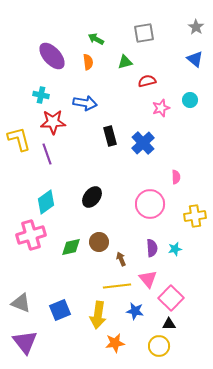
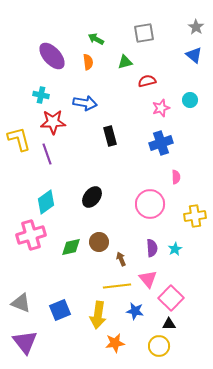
blue triangle: moved 1 px left, 4 px up
blue cross: moved 18 px right; rotated 25 degrees clockwise
cyan star: rotated 16 degrees counterclockwise
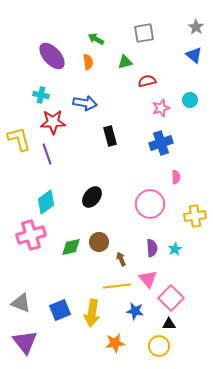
yellow arrow: moved 6 px left, 2 px up
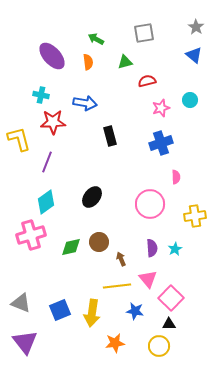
purple line: moved 8 px down; rotated 40 degrees clockwise
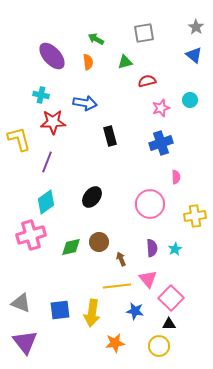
blue square: rotated 15 degrees clockwise
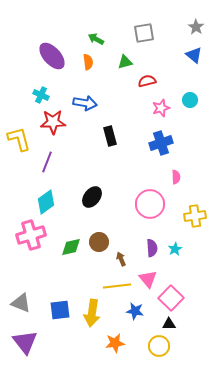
cyan cross: rotated 14 degrees clockwise
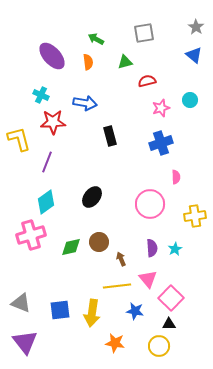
orange star: rotated 18 degrees clockwise
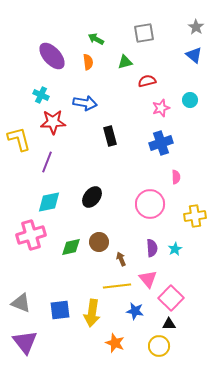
cyan diamond: moved 3 px right; rotated 25 degrees clockwise
orange star: rotated 12 degrees clockwise
